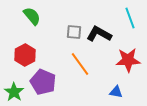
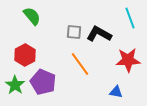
green star: moved 1 px right, 7 px up
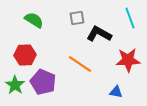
green semicircle: moved 2 px right, 4 px down; rotated 18 degrees counterclockwise
gray square: moved 3 px right, 14 px up; rotated 14 degrees counterclockwise
red hexagon: rotated 25 degrees clockwise
orange line: rotated 20 degrees counterclockwise
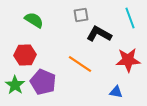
gray square: moved 4 px right, 3 px up
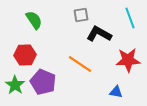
green semicircle: rotated 24 degrees clockwise
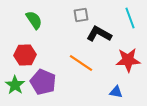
orange line: moved 1 px right, 1 px up
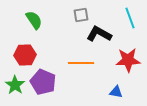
orange line: rotated 35 degrees counterclockwise
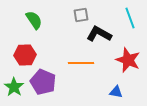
red star: rotated 25 degrees clockwise
green star: moved 1 px left, 2 px down
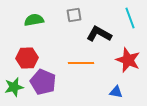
gray square: moved 7 px left
green semicircle: rotated 66 degrees counterclockwise
red hexagon: moved 2 px right, 3 px down
green star: rotated 24 degrees clockwise
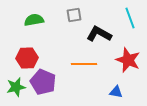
orange line: moved 3 px right, 1 px down
green star: moved 2 px right
